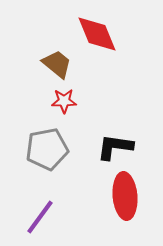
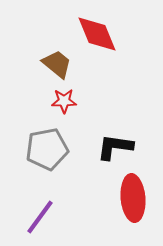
red ellipse: moved 8 px right, 2 px down
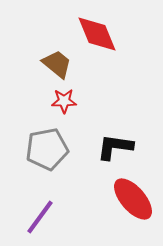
red ellipse: moved 1 px down; rotated 36 degrees counterclockwise
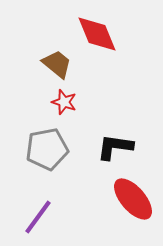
red star: moved 1 px down; rotated 20 degrees clockwise
purple line: moved 2 px left
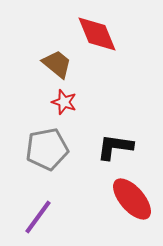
red ellipse: moved 1 px left
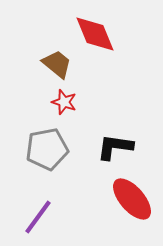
red diamond: moved 2 px left
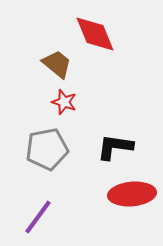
red ellipse: moved 5 px up; rotated 54 degrees counterclockwise
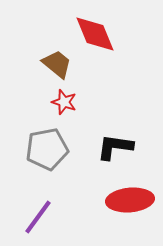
red ellipse: moved 2 px left, 6 px down
